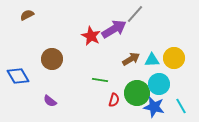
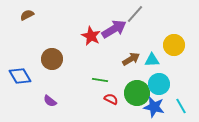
yellow circle: moved 13 px up
blue diamond: moved 2 px right
red semicircle: moved 3 px left, 1 px up; rotated 80 degrees counterclockwise
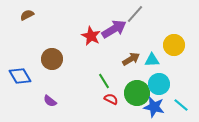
green line: moved 4 px right, 1 px down; rotated 49 degrees clockwise
cyan line: moved 1 px up; rotated 21 degrees counterclockwise
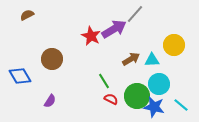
green circle: moved 3 px down
purple semicircle: rotated 96 degrees counterclockwise
